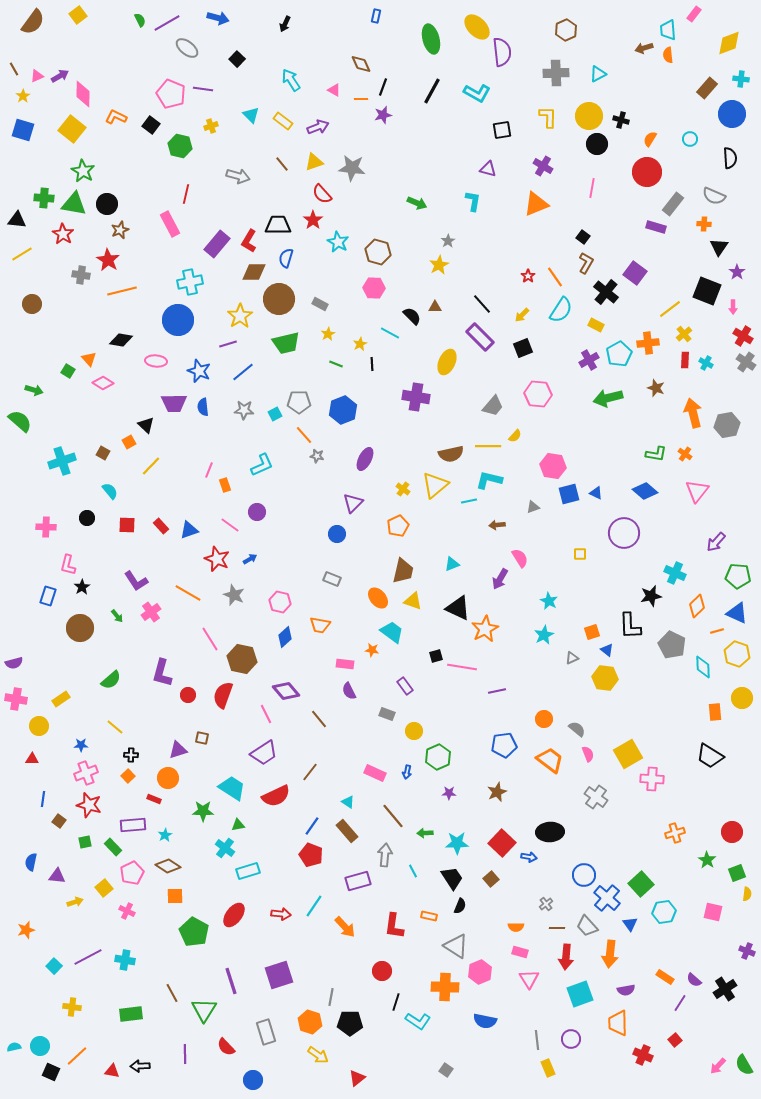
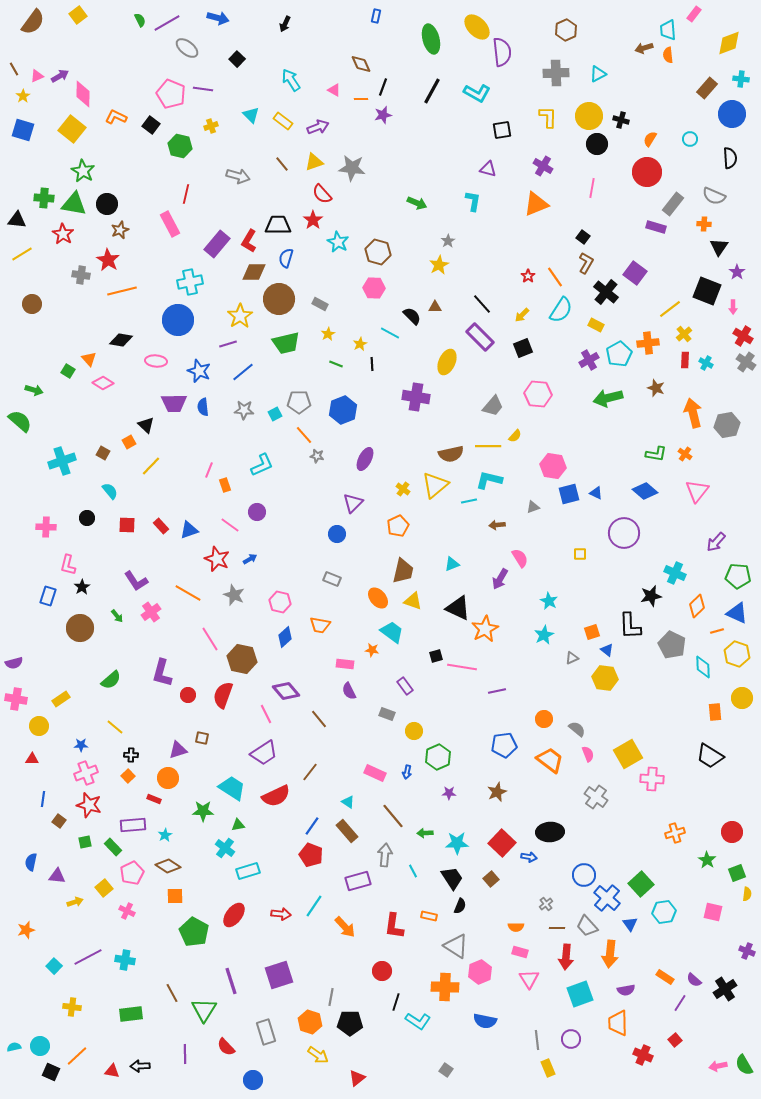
pink arrow at (718, 1066): rotated 36 degrees clockwise
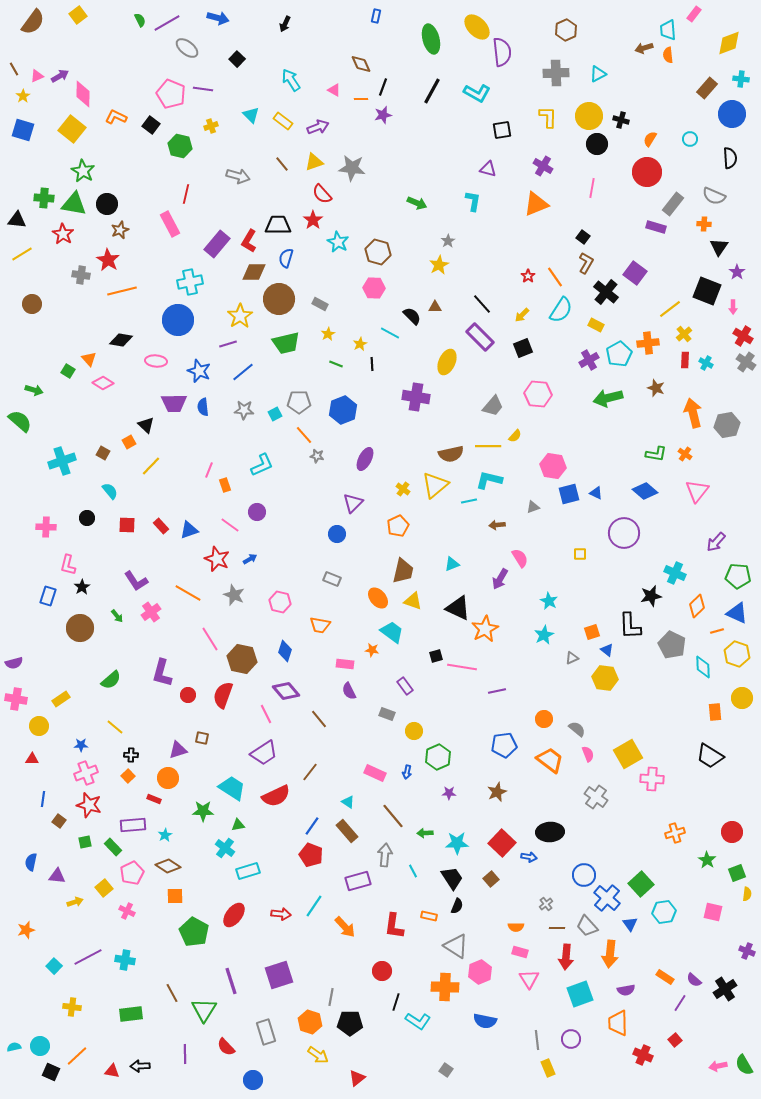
blue diamond at (285, 637): moved 14 px down; rotated 30 degrees counterclockwise
black semicircle at (460, 906): moved 3 px left
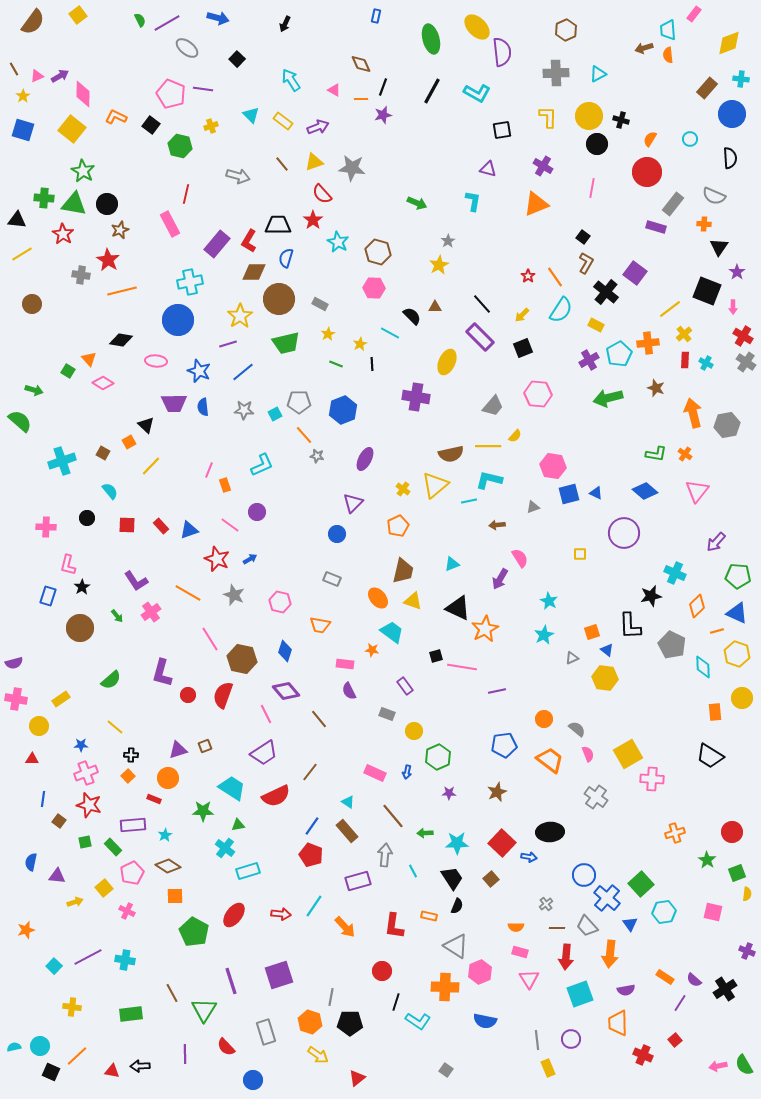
brown square at (202, 738): moved 3 px right, 8 px down; rotated 32 degrees counterclockwise
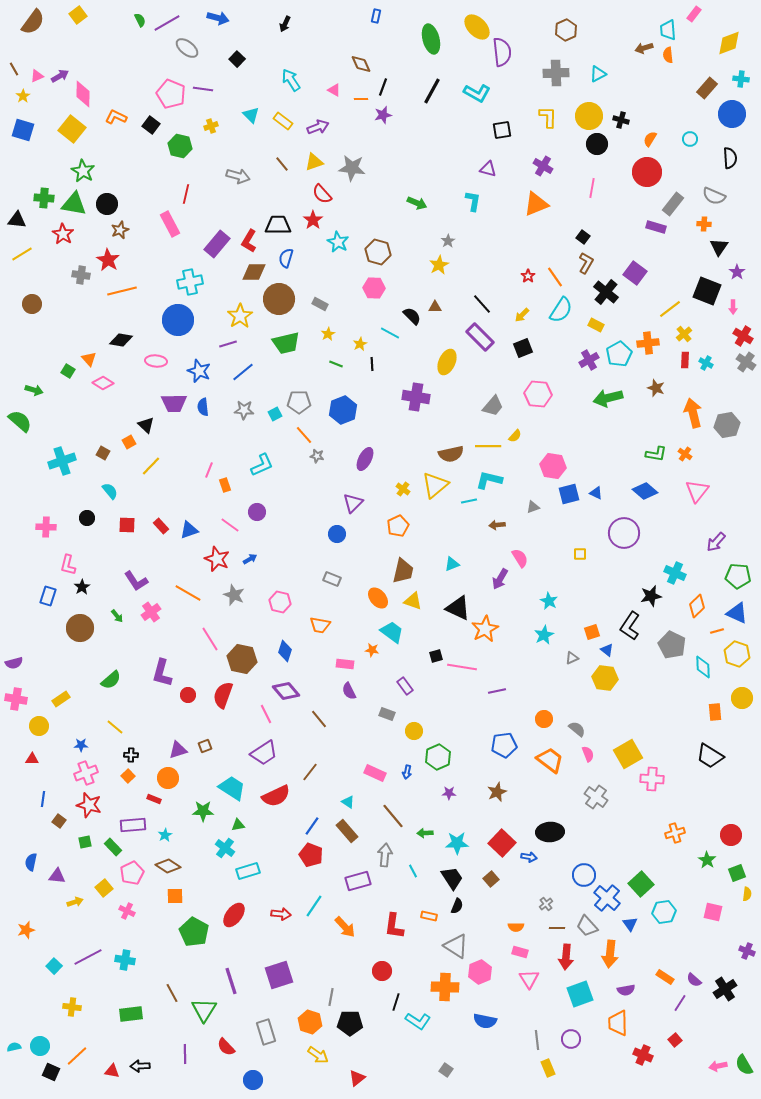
black L-shape at (630, 626): rotated 36 degrees clockwise
red circle at (732, 832): moved 1 px left, 3 px down
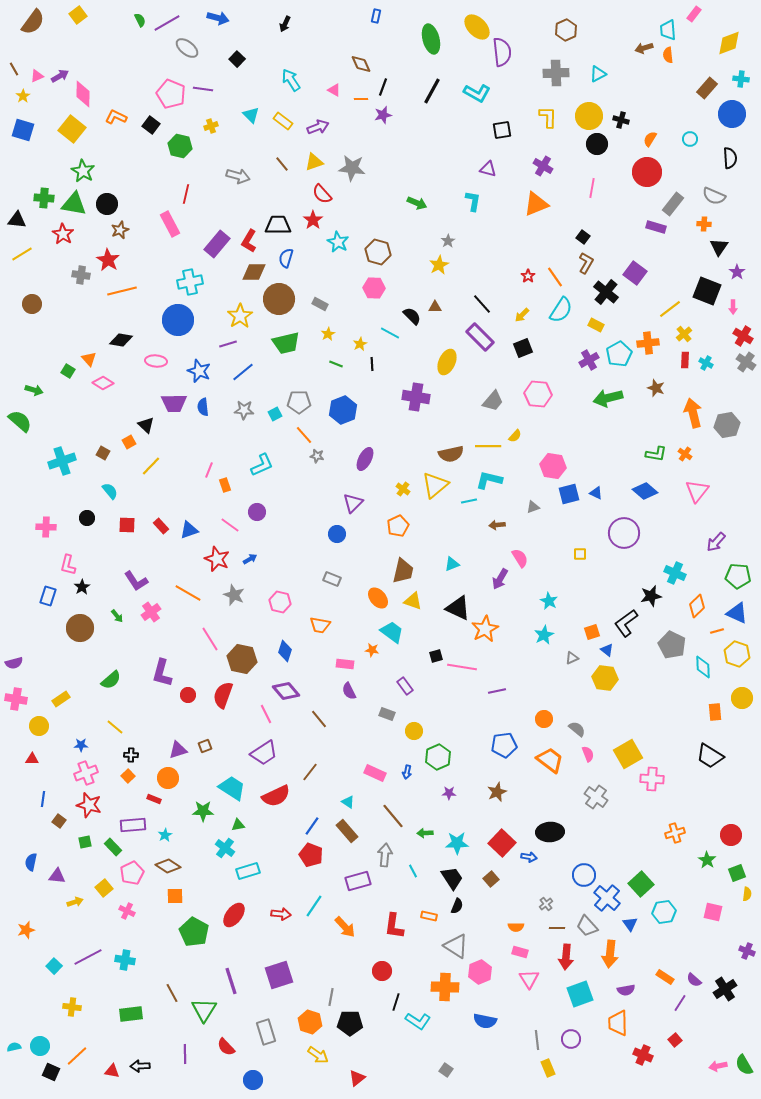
gray trapezoid at (493, 406): moved 5 px up
black L-shape at (630, 626): moved 4 px left, 3 px up; rotated 20 degrees clockwise
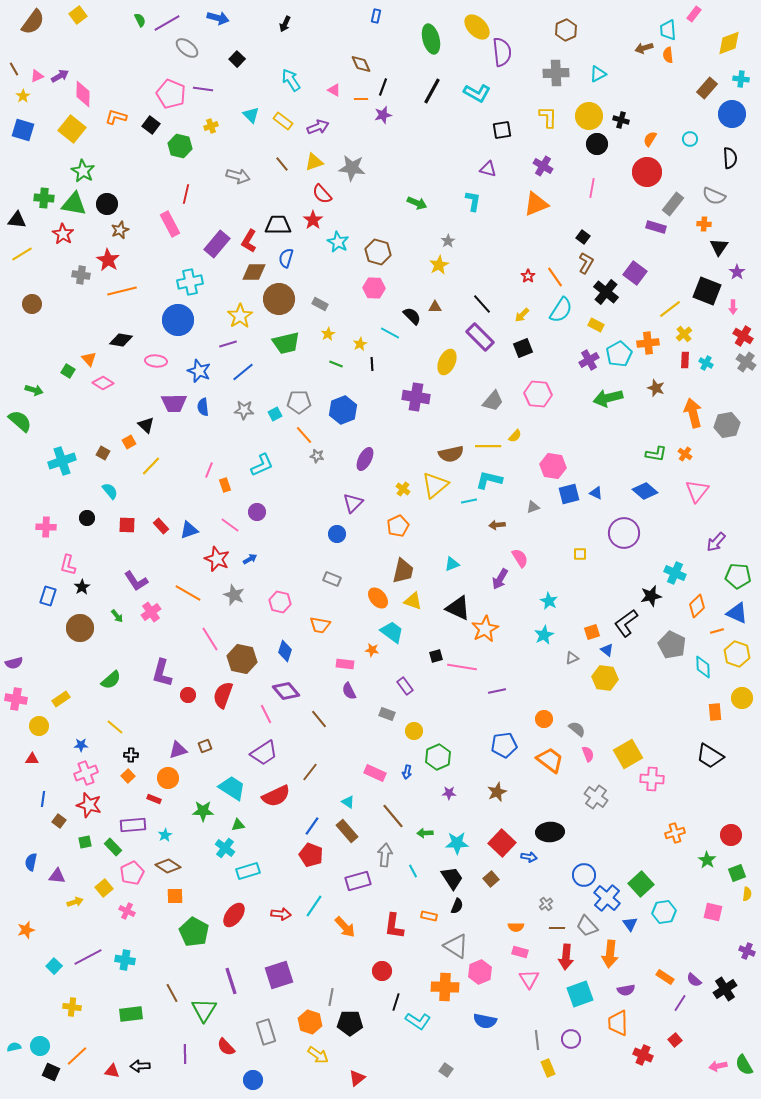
orange L-shape at (116, 117): rotated 10 degrees counterclockwise
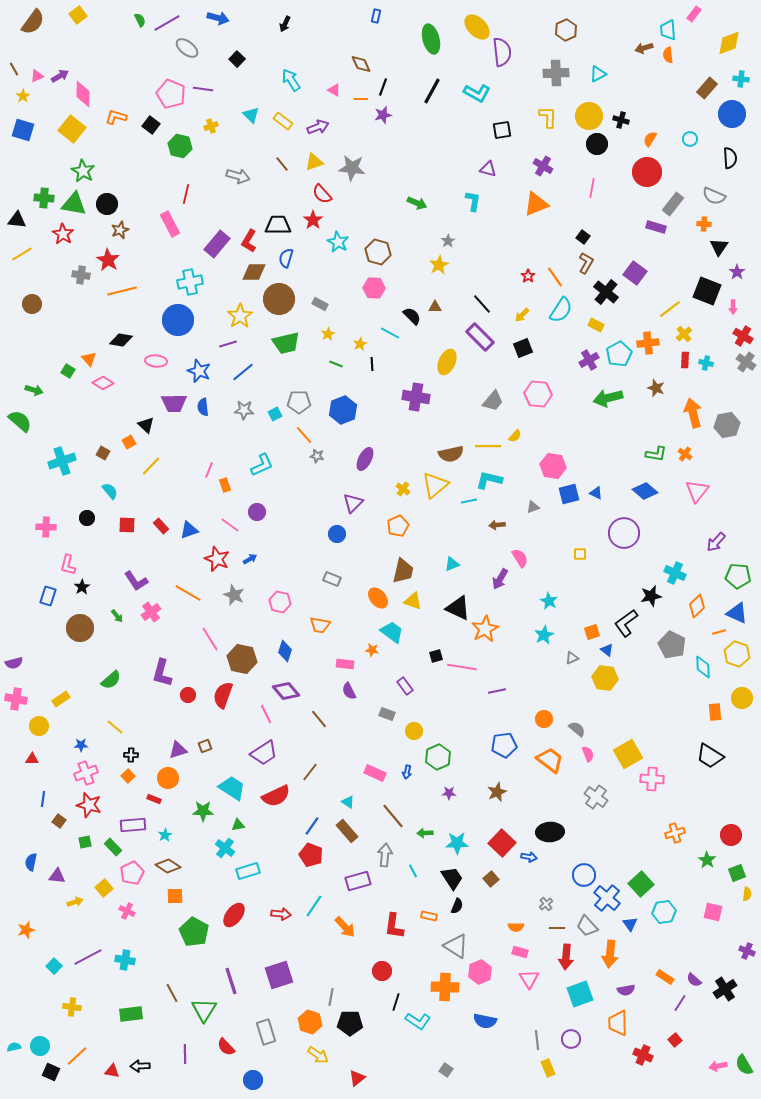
cyan cross at (706, 363): rotated 16 degrees counterclockwise
orange line at (717, 631): moved 2 px right, 1 px down
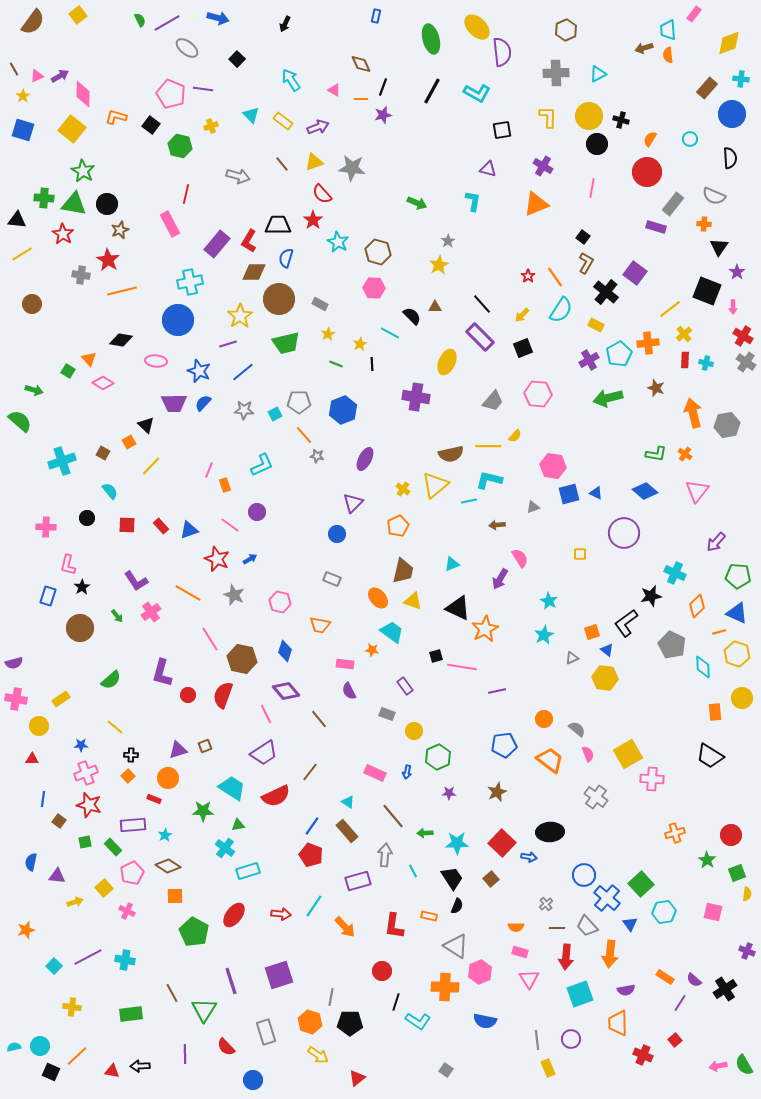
blue semicircle at (203, 407): moved 4 px up; rotated 48 degrees clockwise
